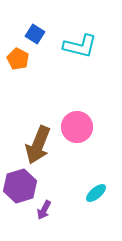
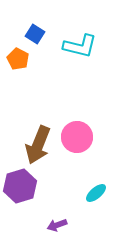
pink circle: moved 10 px down
purple arrow: moved 13 px right, 15 px down; rotated 42 degrees clockwise
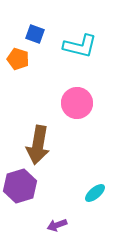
blue square: rotated 12 degrees counterclockwise
orange pentagon: rotated 10 degrees counterclockwise
pink circle: moved 34 px up
brown arrow: rotated 12 degrees counterclockwise
cyan ellipse: moved 1 px left
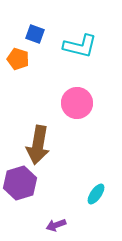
purple hexagon: moved 3 px up
cyan ellipse: moved 1 px right, 1 px down; rotated 15 degrees counterclockwise
purple arrow: moved 1 px left
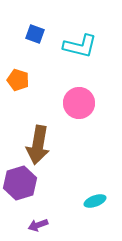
orange pentagon: moved 21 px down
pink circle: moved 2 px right
cyan ellipse: moved 1 px left, 7 px down; rotated 35 degrees clockwise
purple arrow: moved 18 px left
